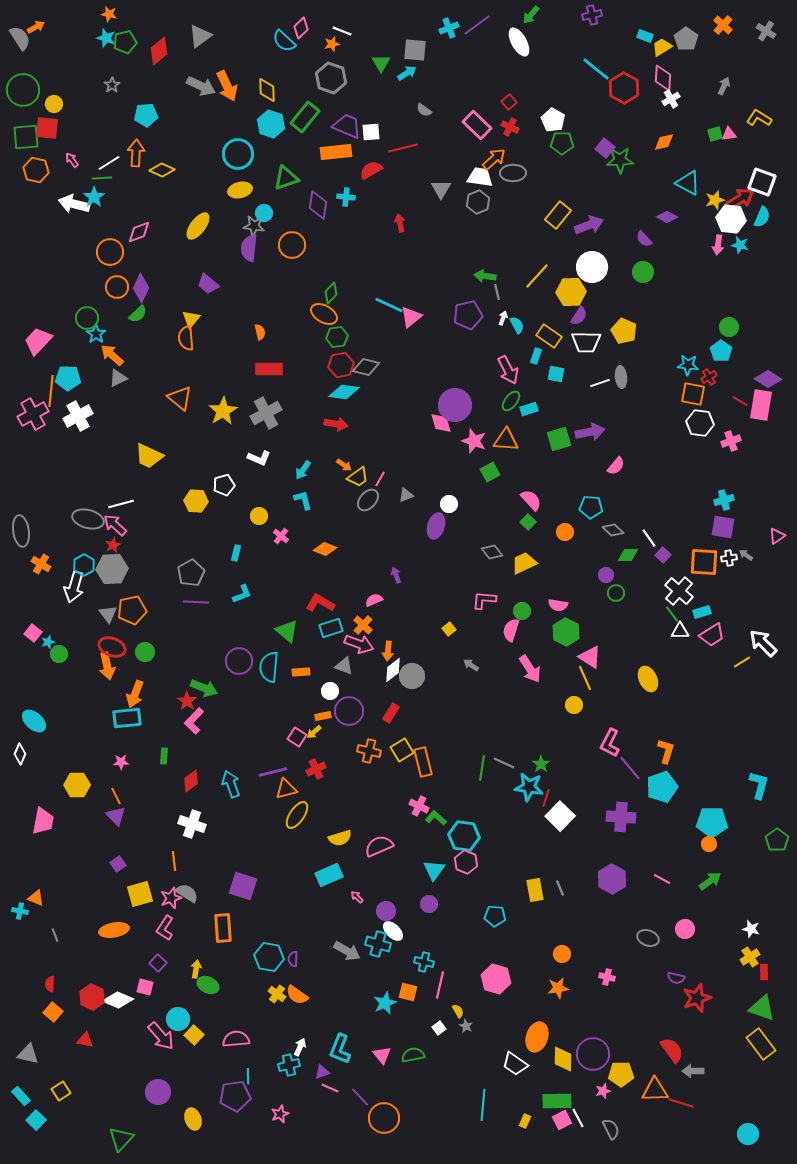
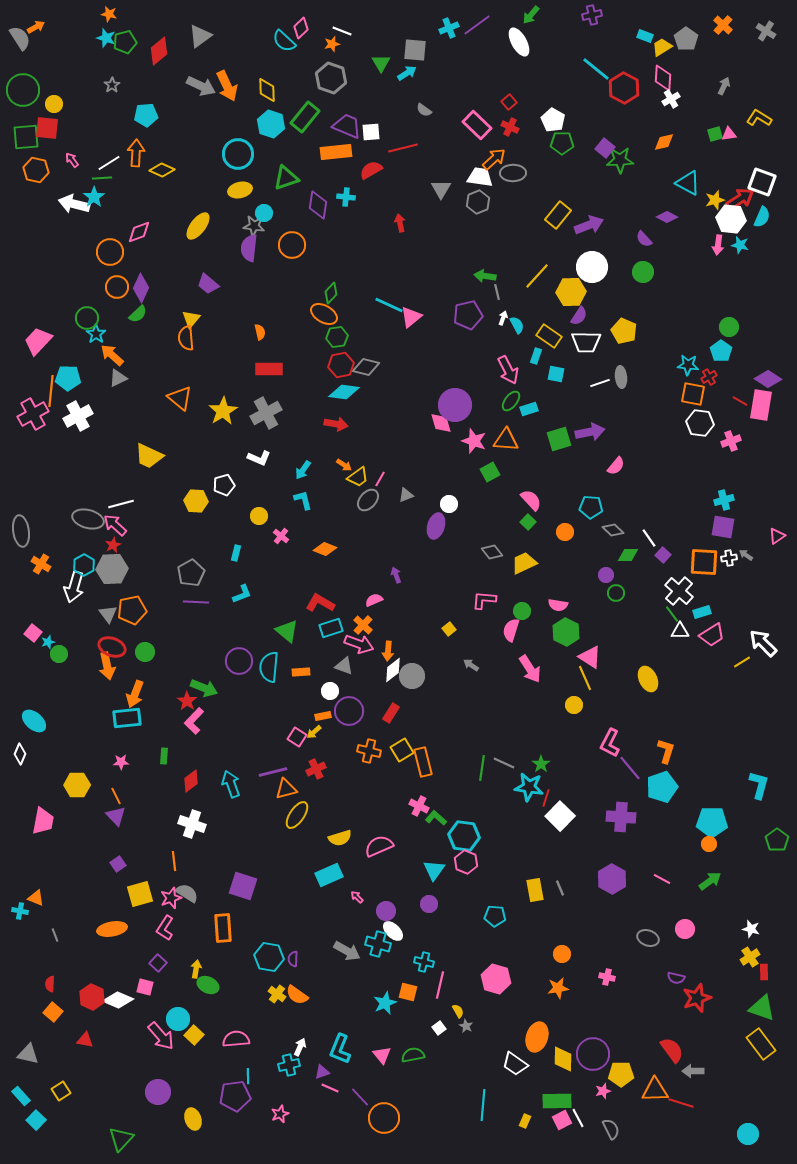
orange ellipse at (114, 930): moved 2 px left, 1 px up
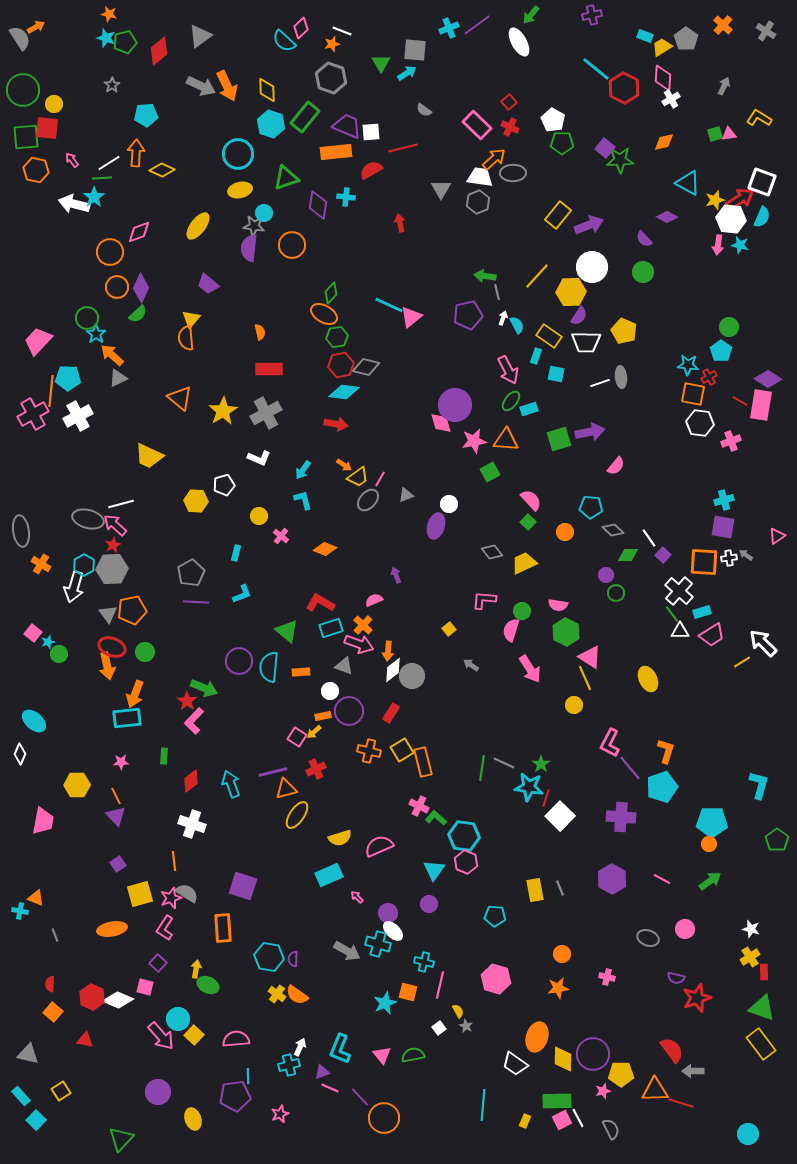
pink star at (474, 441): rotated 30 degrees counterclockwise
purple circle at (386, 911): moved 2 px right, 2 px down
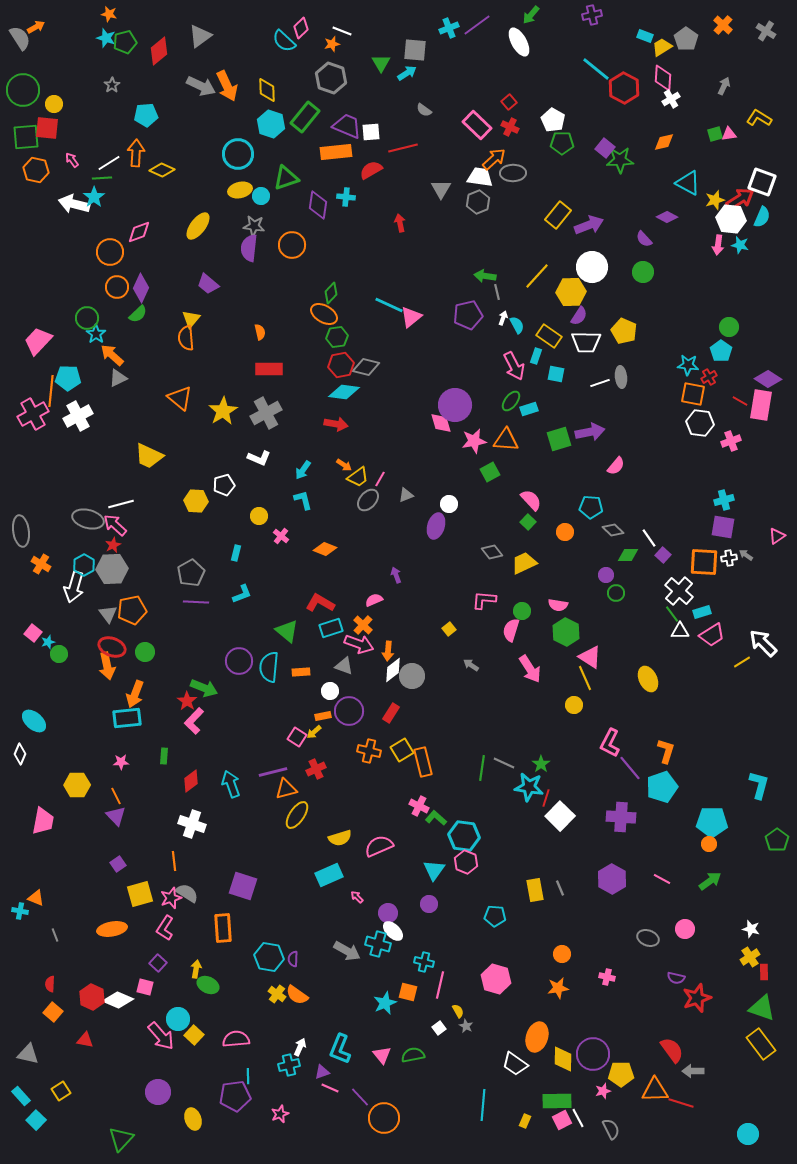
cyan circle at (264, 213): moved 3 px left, 17 px up
pink arrow at (508, 370): moved 6 px right, 4 px up
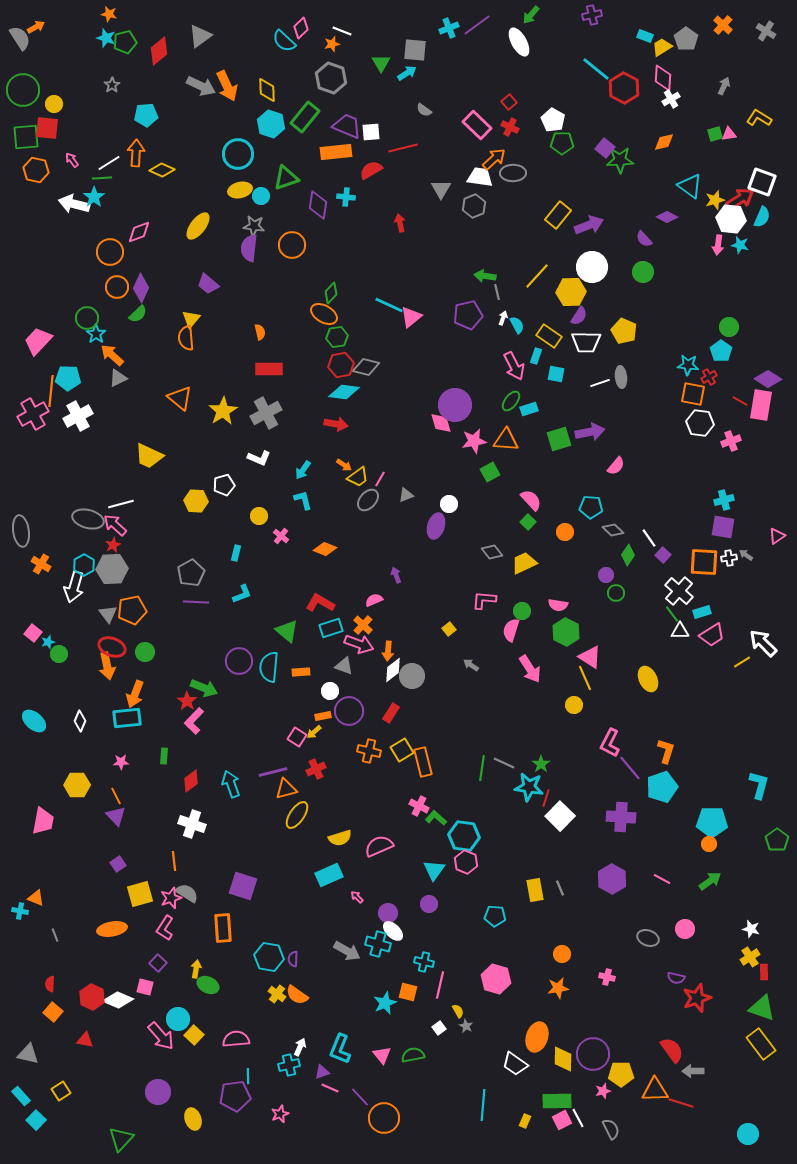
cyan triangle at (688, 183): moved 2 px right, 3 px down; rotated 8 degrees clockwise
gray hexagon at (478, 202): moved 4 px left, 4 px down
green diamond at (628, 555): rotated 55 degrees counterclockwise
white diamond at (20, 754): moved 60 px right, 33 px up
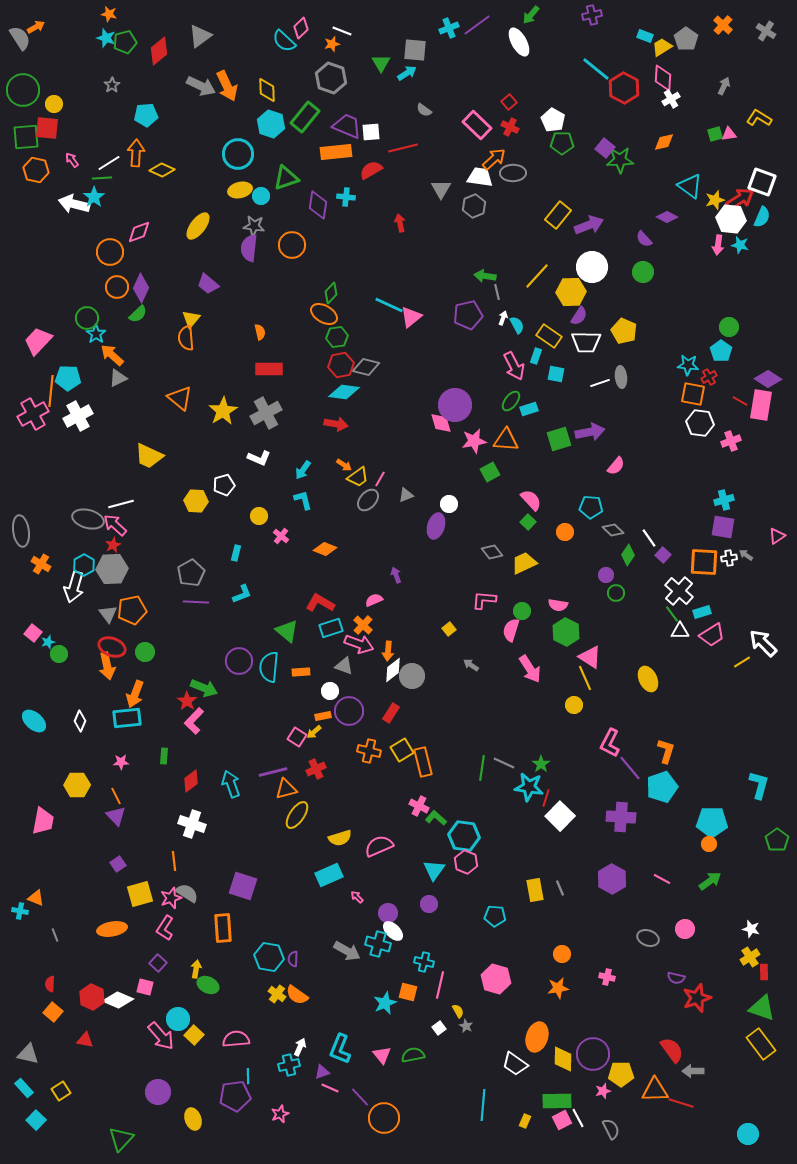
cyan rectangle at (21, 1096): moved 3 px right, 8 px up
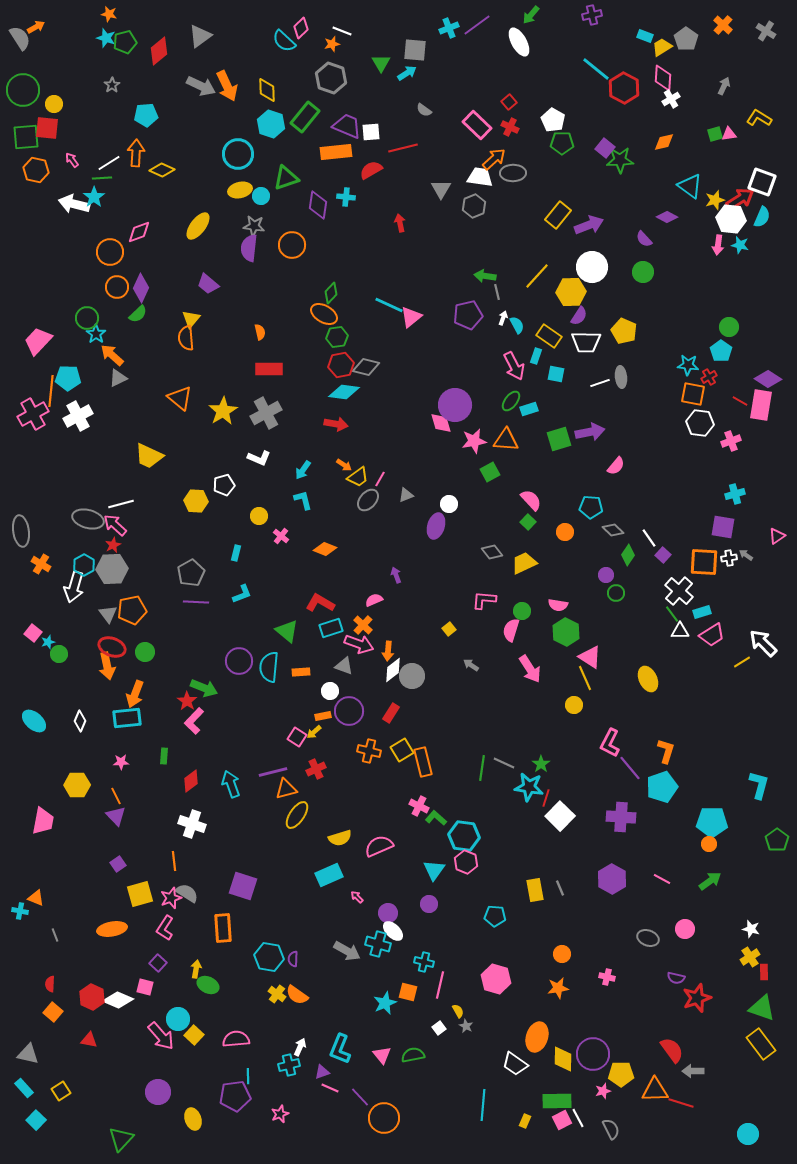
cyan cross at (724, 500): moved 11 px right, 6 px up
red triangle at (85, 1040): moved 4 px right
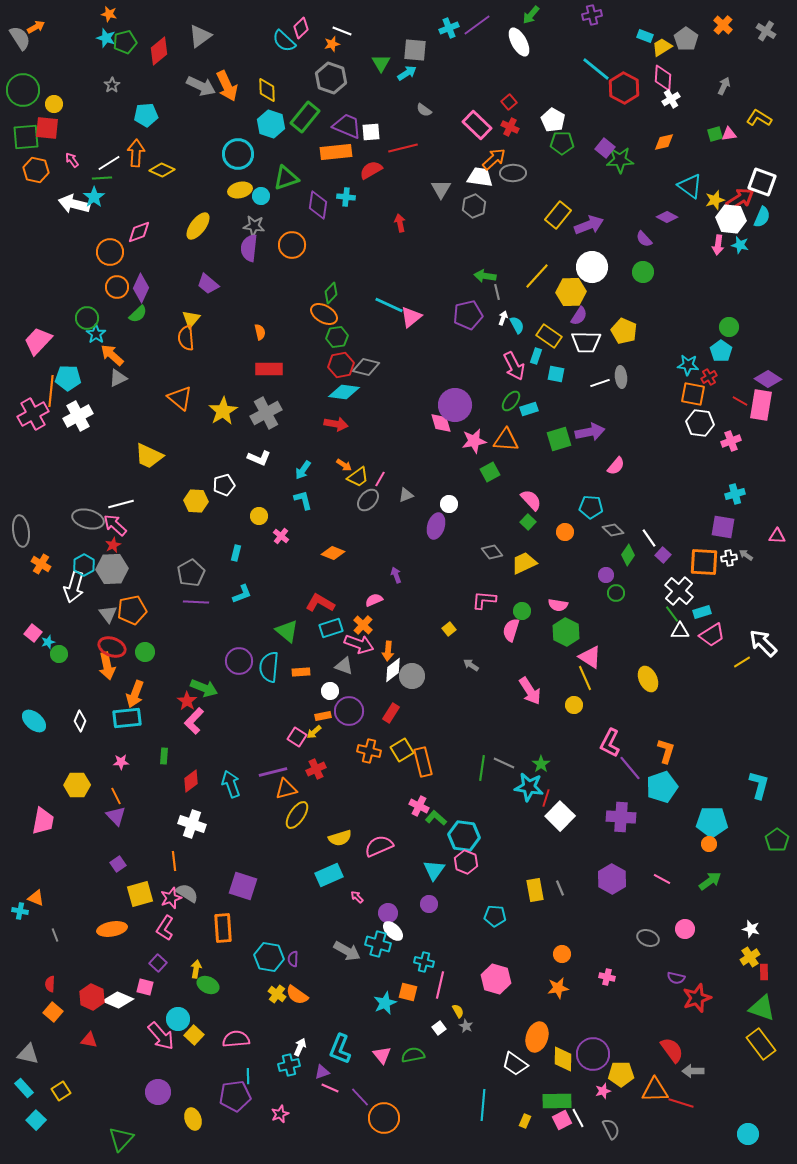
pink triangle at (777, 536): rotated 36 degrees clockwise
orange diamond at (325, 549): moved 8 px right, 4 px down
pink arrow at (530, 669): moved 22 px down
